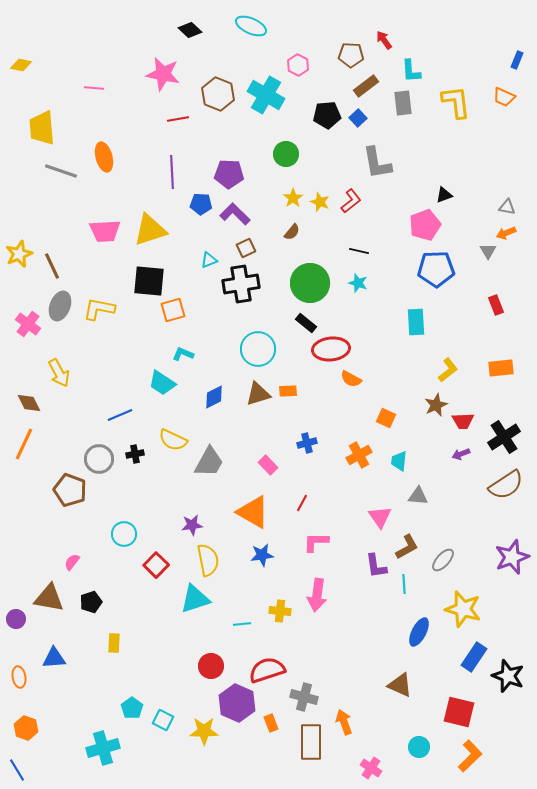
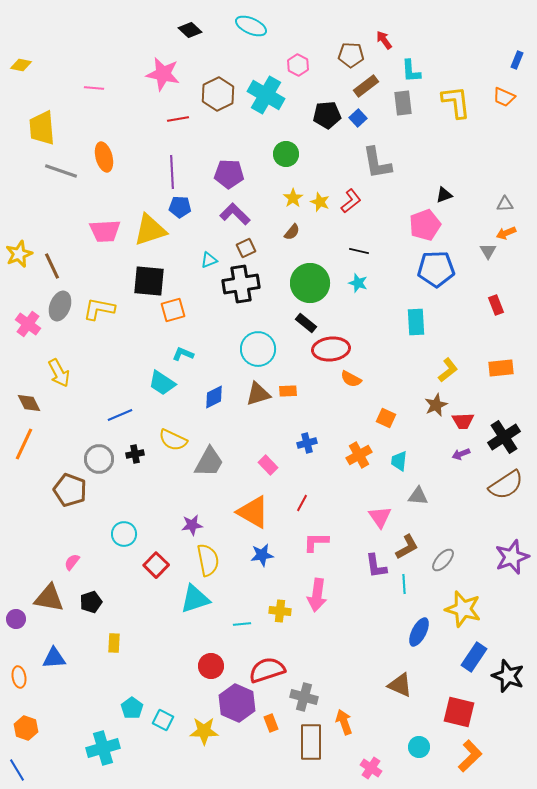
brown hexagon at (218, 94): rotated 12 degrees clockwise
blue pentagon at (201, 204): moved 21 px left, 3 px down
gray triangle at (507, 207): moved 2 px left, 3 px up; rotated 12 degrees counterclockwise
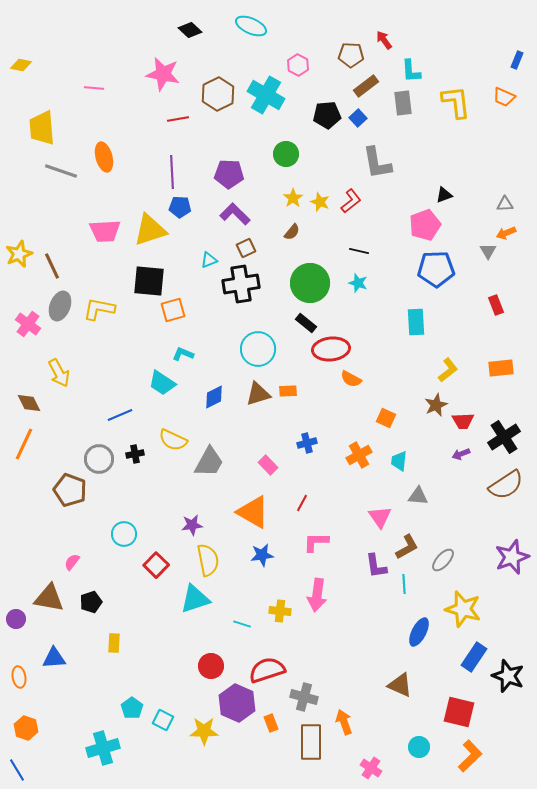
cyan line at (242, 624): rotated 24 degrees clockwise
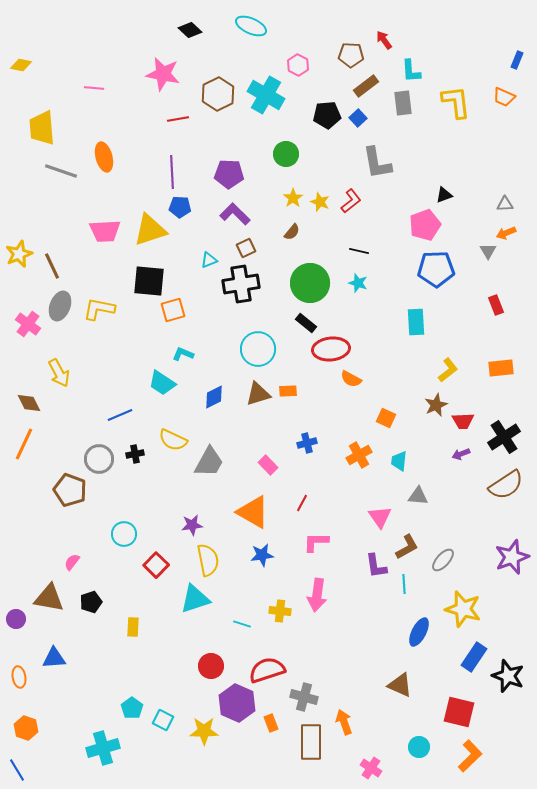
yellow rectangle at (114, 643): moved 19 px right, 16 px up
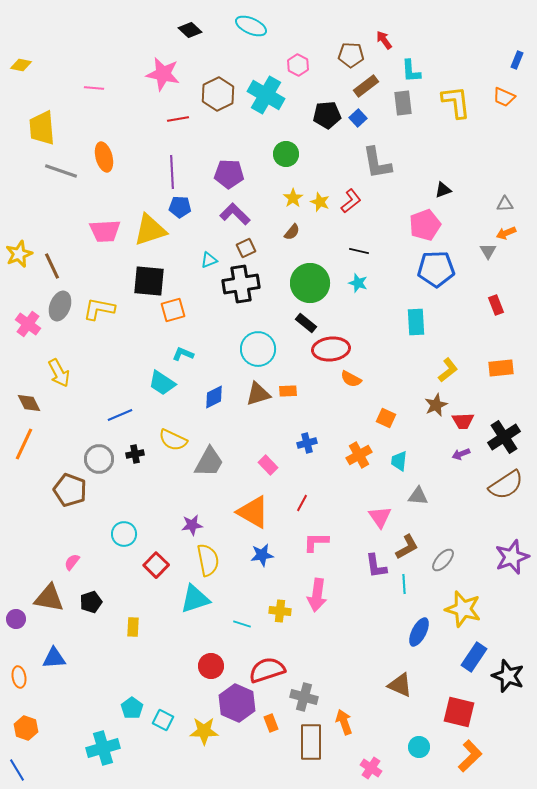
black triangle at (444, 195): moved 1 px left, 5 px up
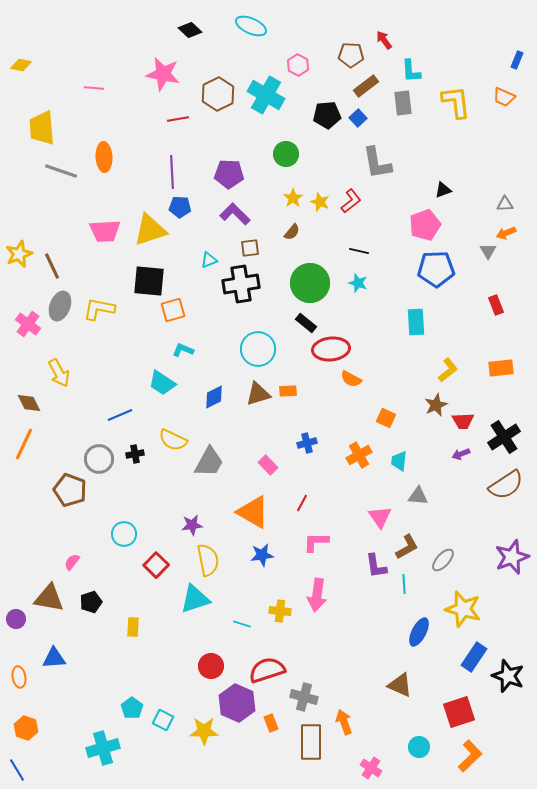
orange ellipse at (104, 157): rotated 12 degrees clockwise
brown square at (246, 248): moved 4 px right; rotated 18 degrees clockwise
cyan L-shape at (183, 354): moved 4 px up
red square at (459, 712): rotated 32 degrees counterclockwise
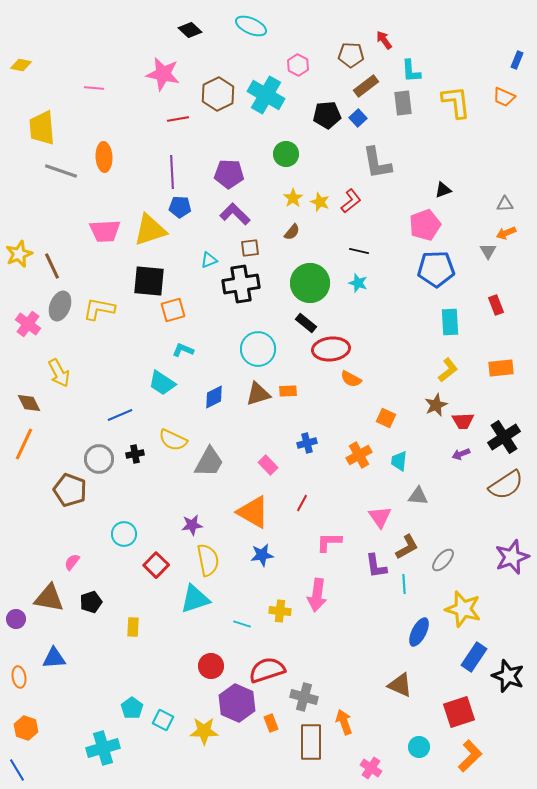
cyan rectangle at (416, 322): moved 34 px right
pink L-shape at (316, 542): moved 13 px right
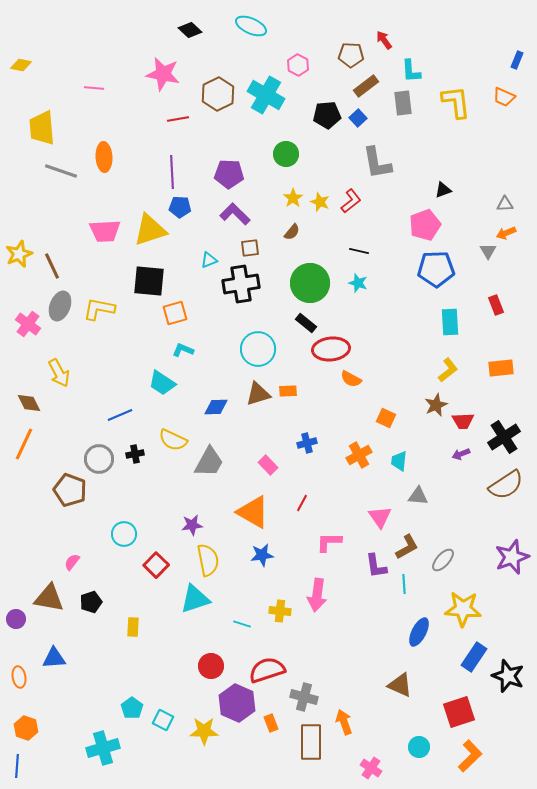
orange square at (173, 310): moved 2 px right, 3 px down
blue diamond at (214, 397): moved 2 px right, 10 px down; rotated 25 degrees clockwise
yellow star at (463, 609): rotated 12 degrees counterclockwise
blue line at (17, 770): moved 4 px up; rotated 35 degrees clockwise
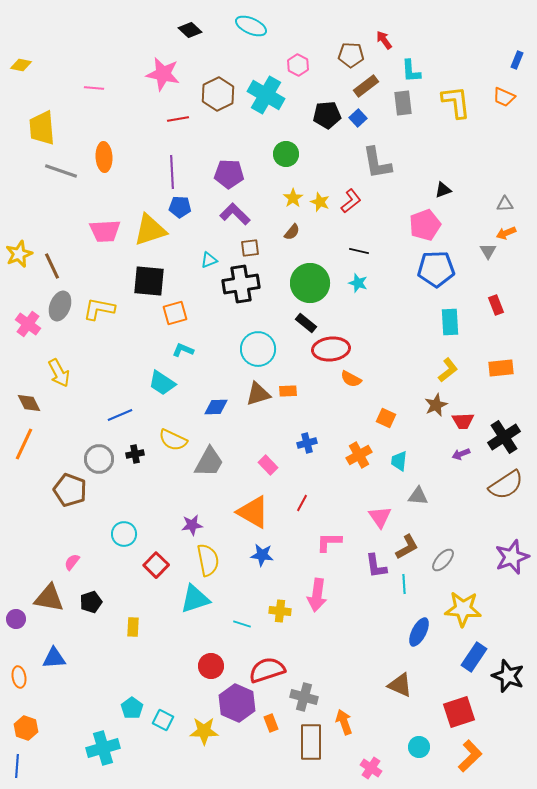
blue star at (262, 555): rotated 15 degrees clockwise
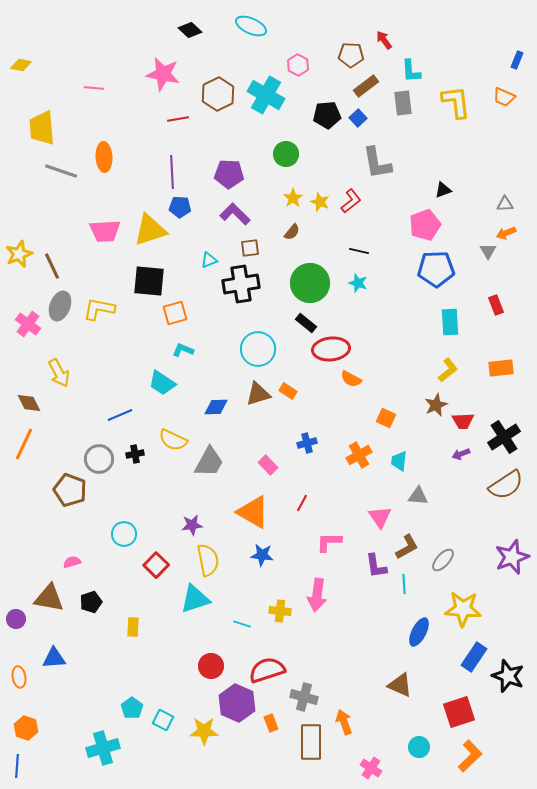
orange rectangle at (288, 391): rotated 36 degrees clockwise
pink semicircle at (72, 562): rotated 36 degrees clockwise
